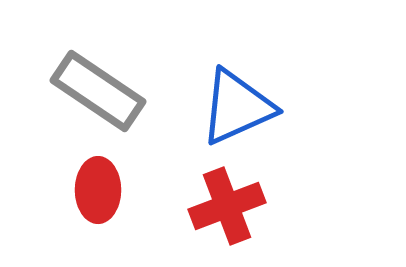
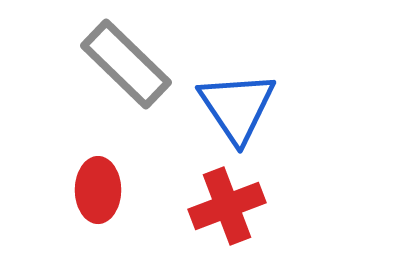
gray rectangle: moved 28 px right, 27 px up; rotated 10 degrees clockwise
blue triangle: rotated 40 degrees counterclockwise
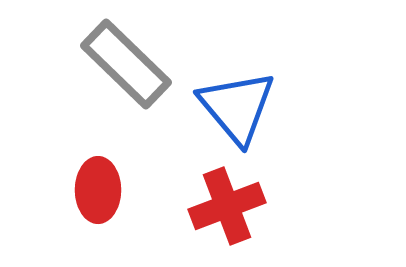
blue triangle: rotated 6 degrees counterclockwise
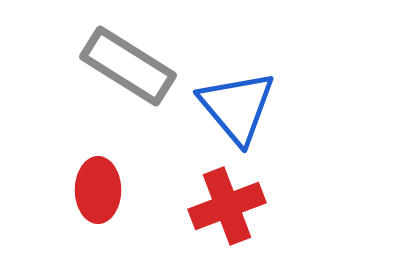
gray rectangle: moved 2 px right, 2 px down; rotated 12 degrees counterclockwise
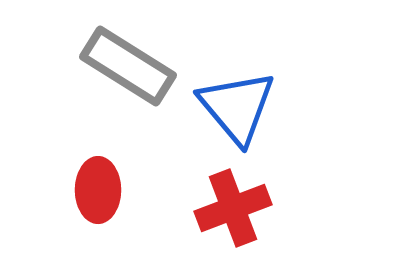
red cross: moved 6 px right, 2 px down
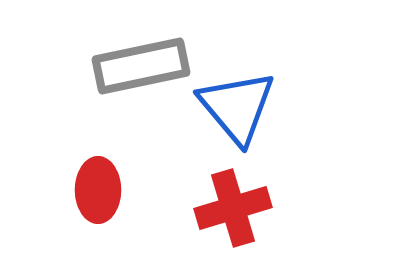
gray rectangle: moved 13 px right; rotated 44 degrees counterclockwise
red cross: rotated 4 degrees clockwise
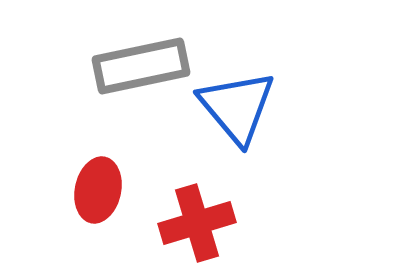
red ellipse: rotated 12 degrees clockwise
red cross: moved 36 px left, 15 px down
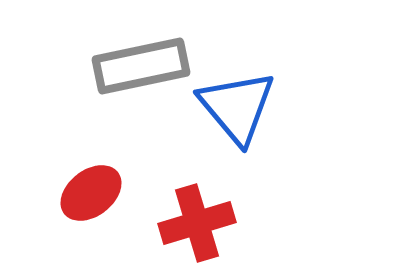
red ellipse: moved 7 px left, 3 px down; rotated 40 degrees clockwise
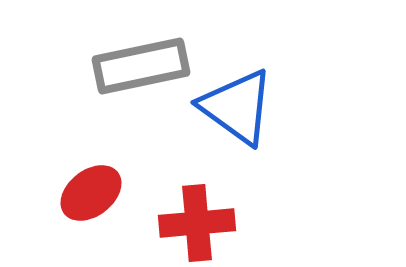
blue triangle: rotated 14 degrees counterclockwise
red cross: rotated 12 degrees clockwise
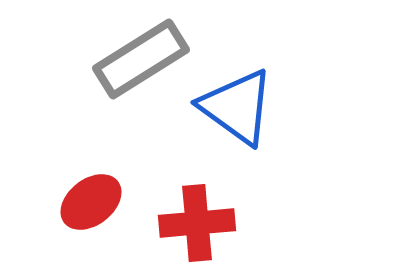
gray rectangle: moved 7 px up; rotated 20 degrees counterclockwise
red ellipse: moved 9 px down
